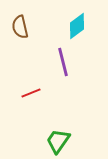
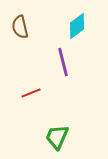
green trapezoid: moved 1 px left, 4 px up; rotated 12 degrees counterclockwise
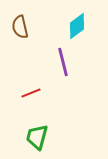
green trapezoid: moved 20 px left; rotated 8 degrees counterclockwise
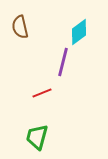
cyan diamond: moved 2 px right, 6 px down
purple line: rotated 28 degrees clockwise
red line: moved 11 px right
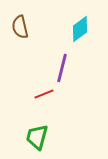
cyan diamond: moved 1 px right, 3 px up
purple line: moved 1 px left, 6 px down
red line: moved 2 px right, 1 px down
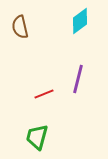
cyan diamond: moved 8 px up
purple line: moved 16 px right, 11 px down
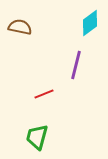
cyan diamond: moved 10 px right, 2 px down
brown semicircle: rotated 115 degrees clockwise
purple line: moved 2 px left, 14 px up
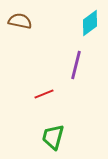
brown semicircle: moved 6 px up
green trapezoid: moved 16 px right
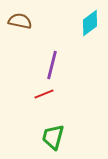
purple line: moved 24 px left
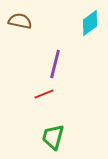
purple line: moved 3 px right, 1 px up
